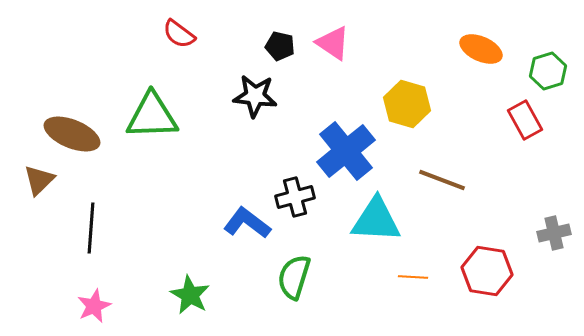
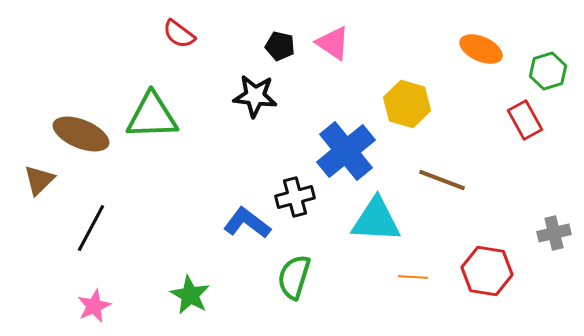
brown ellipse: moved 9 px right
black line: rotated 24 degrees clockwise
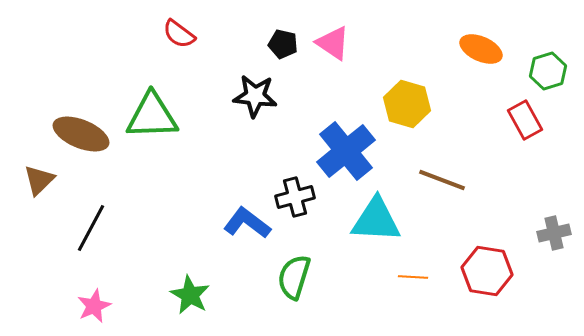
black pentagon: moved 3 px right, 2 px up
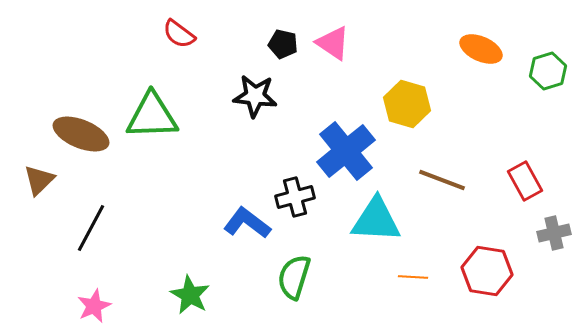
red rectangle: moved 61 px down
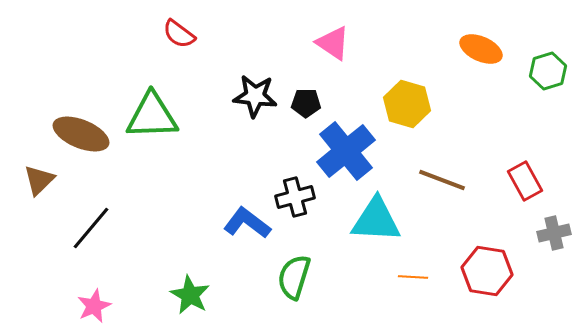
black pentagon: moved 23 px right, 59 px down; rotated 12 degrees counterclockwise
black line: rotated 12 degrees clockwise
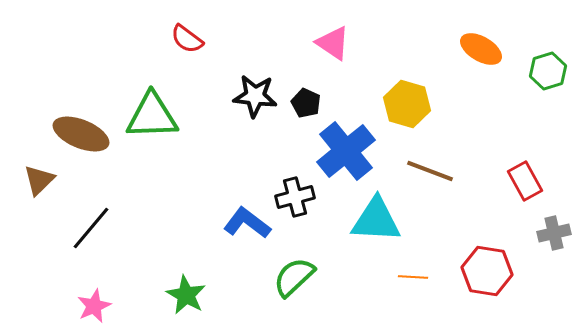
red semicircle: moved 8 px right, 5 px down
orange ellipse: rotated 6 degrees clockwise
black pentagon: rotated 24 degrees clockwise
brown line: moved 12 px left, 9 px up
green semicircle: rotated 30 degrees clockwise
green star: moved 4 px left
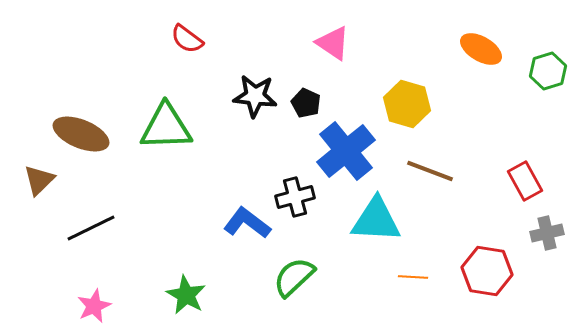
green triangle: moved 14 px right, 11 px down
black line: rotated 24 degrees clockwise
gray cross: moved 7 px left
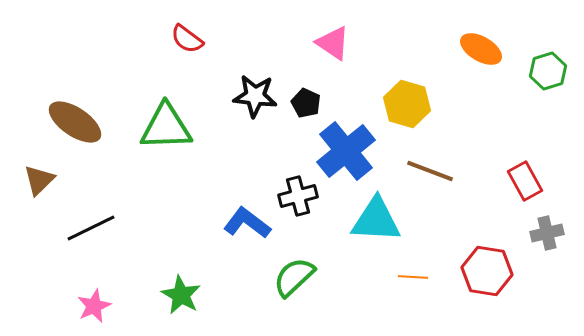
brown ellipse: moved 6 px left, 12 px up; rotated 12 degrees clockwise
black cross: moved 3 px right, 1 px up
green star: moved 5 px left
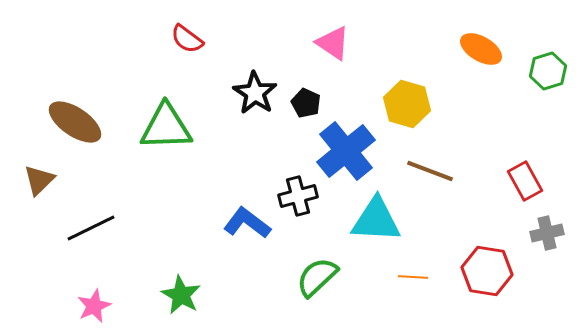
black star: moved 3 px up; rotated 27 degrees clockwise
green semicircle: moved 23 px right
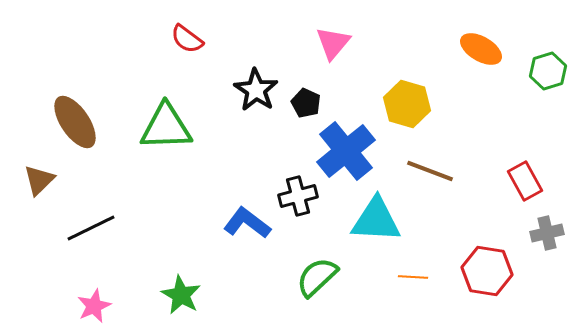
pink triangle: rotated 36 degrees clockwise
black star: moved 1 px right, 3 px up
brown ellipse: rotated 22 degrees clockwise
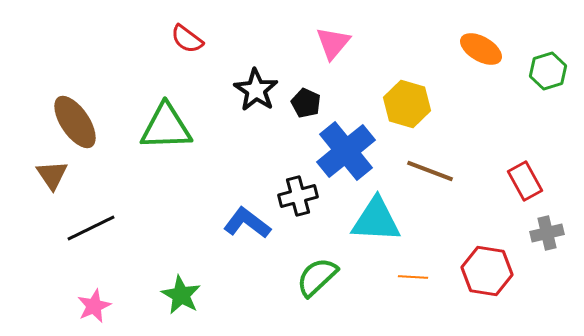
brown triangle: moved 13 px right, 5 px up; rotated 20 degrees counterclockwise
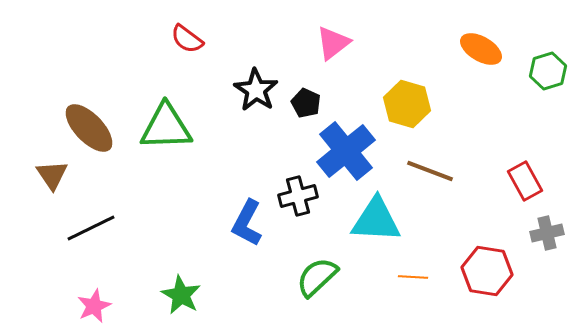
pink triangle: rotated 12 degrees clockwise
brown ellipse: moved 14 px right, 6 px down; rotated 10 degrees counterclockwise
blue L-shape: rotated 99 degrees counterclockwise
